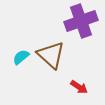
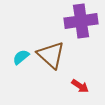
purple cross: rotated 12 degrees clockwise
red arrow: moved 1 px right, 1 px up
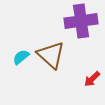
red arrow: moved 12 px right, 7 px up; rotated 102 degrees clockwise
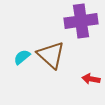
cyan semicircle: moved 1 px right
red arrow: moved 1 px left; rotated 54 degrees clockwise
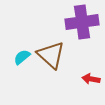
purple cross: moved 1 px right, 1 px down
